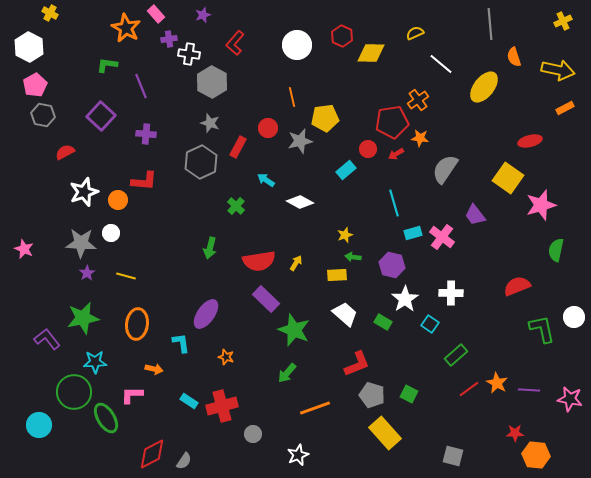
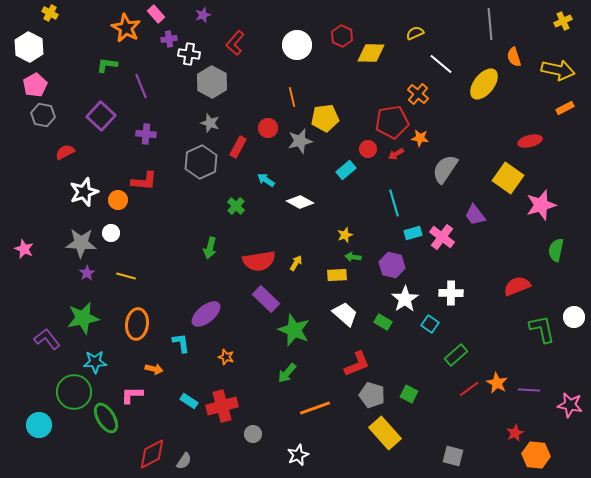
yellow ellipse at (484, 87): moved 3 px up
orange cross at (418, 100): moved 6 px up; rotated 15 degrees counterclockwise
purple ellipse at (206, 314): rotated 16 degrees clockwise
pink star at (570, 399): moved 6 px down
red star at (515, 433): rotated 24 degrees counterclockwise
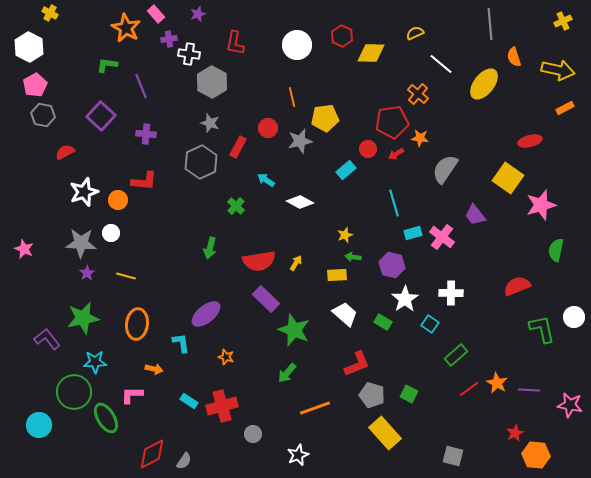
purple star at (203, 15): moved 5 px left, 1 px up
red L-shape at (235, 43): rotated 30 degrees counterclockwise
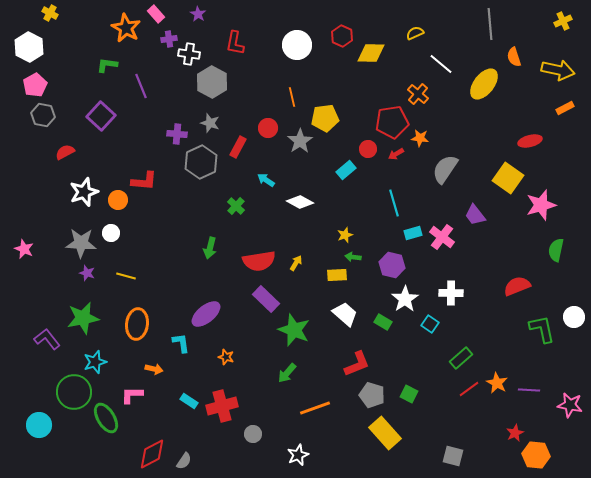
purple star at (198, 14): rotated 21 degrees counterclockwise
purple cross at (146, 134): moved 31 px right
gray star at (300, 141): rotated 20 degrees counterclockwise
purple star at (87, 273): rotated 21 degrees counterclockwise
green rectangle at (456, 355): moved 5 px right, 3 px down
cyan star at (95, 362): rotated 15 degrees counterclockwise
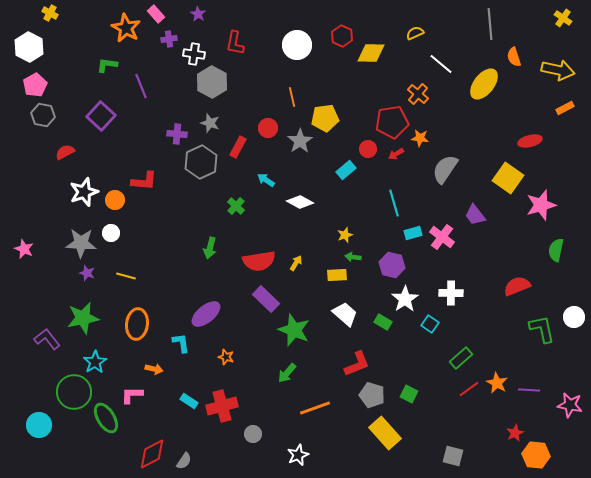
yellow cross at (563, 21): moved 3 px up; rotated 30 degrees counterclockwise
white cross at (189, 54): moved 5 px right
orange circle at (118, 200): moved 3 px left
cyan star at (95, 362): rotated 15 degrees counterclockwise
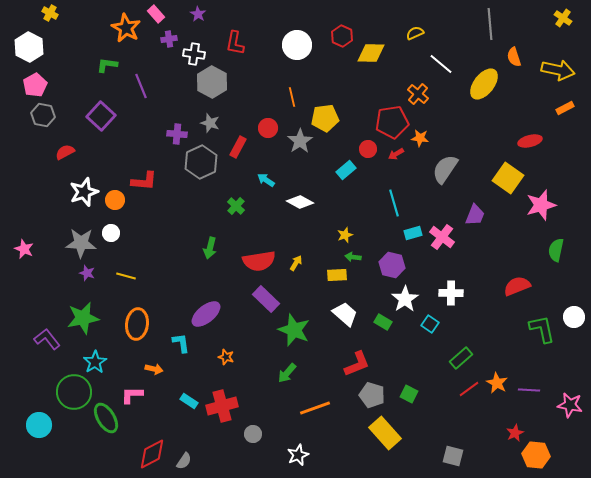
purple trapezoid at (475, 215): rotated 120 degrees counterclockwise
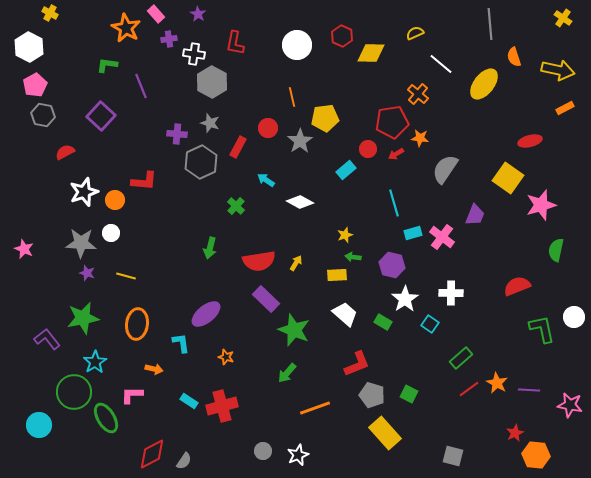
gray circle at (253, 434): moved 10 px right, 17 px down
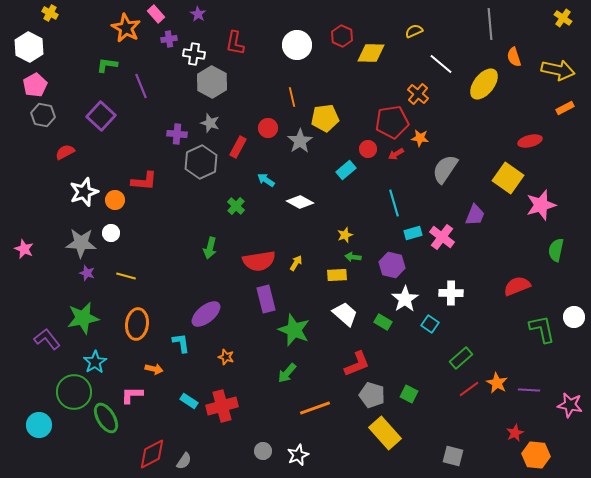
yellow semicircle at (415, 33): moved 1 px left, 2 px up
purple rectangle at (266, 299): rotated 32 degrees clockwise
